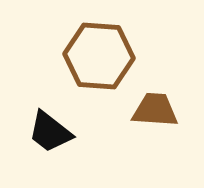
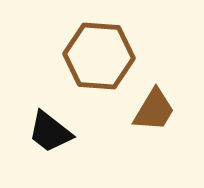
brown trapezoid: moved 1 px left; rotated 117 degrees clockwise
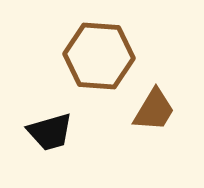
black trapezoid: rotated 54 degrees counterclockwise
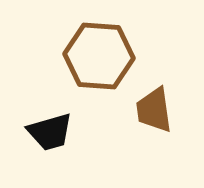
brown trapezoid: rotated 141 degrees clockwise
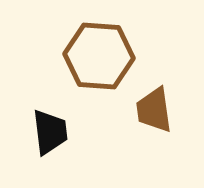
black trapezoid: rotated 81 degrees counterclockwise
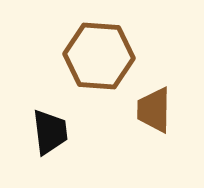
brown trapezoid: rotated 9 degrees clockwise
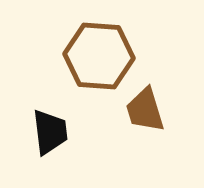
brown trapezoid: moved 9 px left; rotated 18 degrees counterclockwise
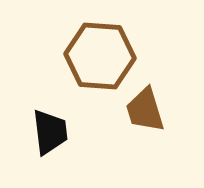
brown hexagon: moved 1 px right
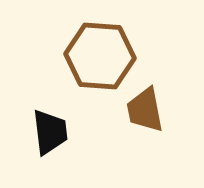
brown trapezoid: rotated 6 degrees clockwise
